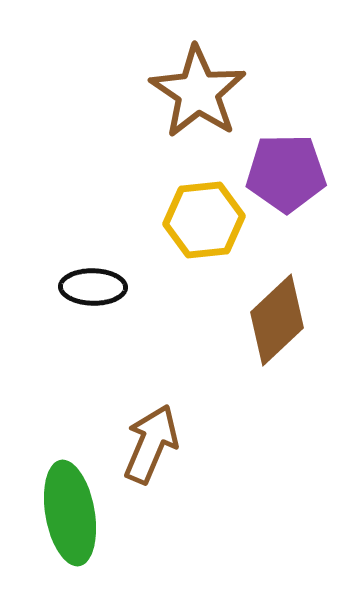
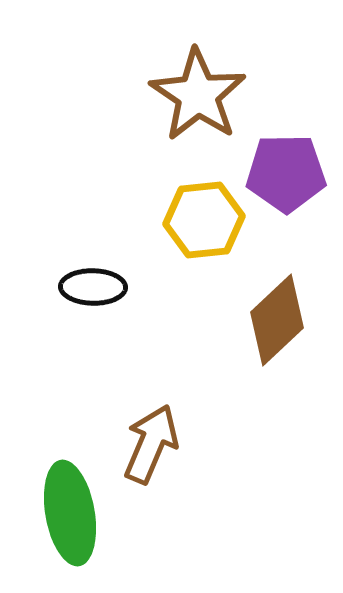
brown star: moved 3 px down
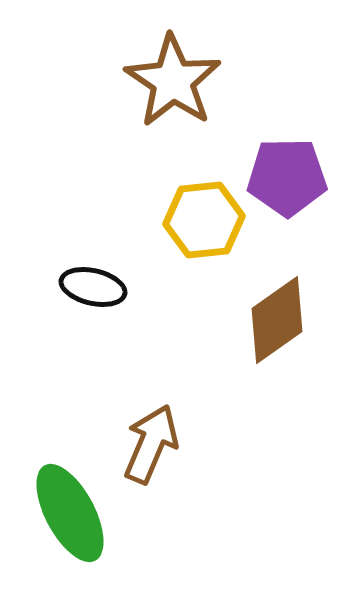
brown star: moved 25 px left, 14 px up
purple pentagon: moved 1 px right, 4 px down
black ellipse: rotated 12 degrees clockwise
brown diamond: rotated 8 degrees clockwise
green ellipse: rotated 18 degrees counterclockwise
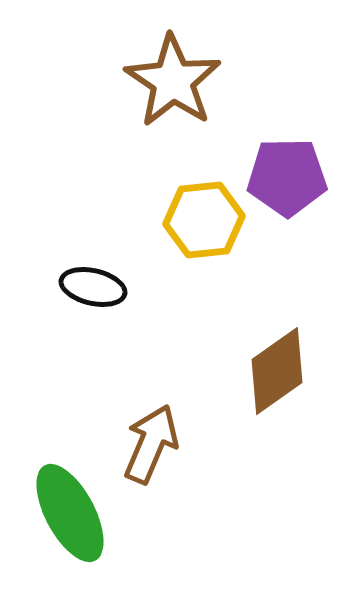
brown diamond: moved 51 px down
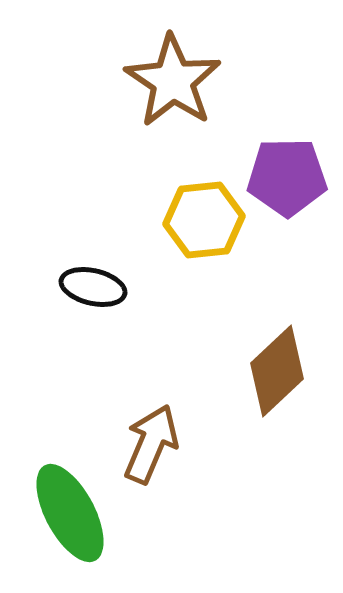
brown diamond: rotated 8 degrees counterclockwise
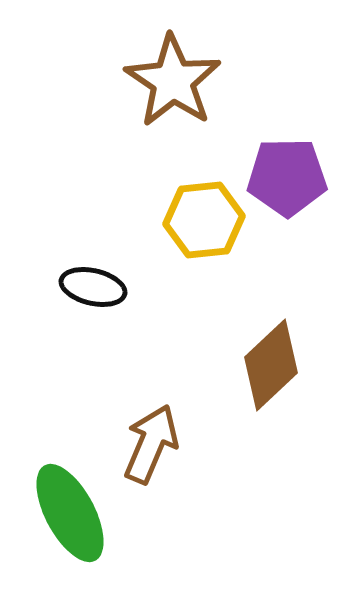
brown diamond: moved 6 px left, 6 px up
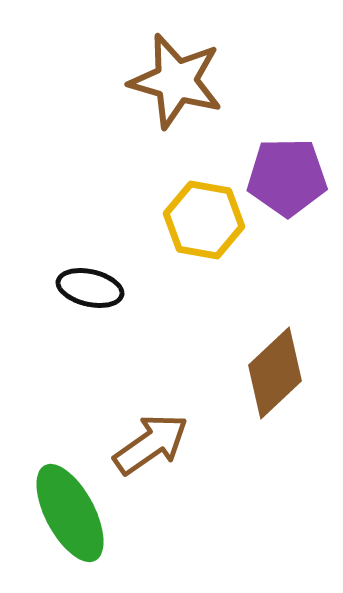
brown star: moved 3 px right; rotated 18 degrees counterclockwise
yellow hexagon: rotated 16 degrees clockwise
black ellipse: moved 3 px left, 1 px down
brown diamond: moved 4 px right, 8 px down
brown arrow: rotated 32 degrees clockwise
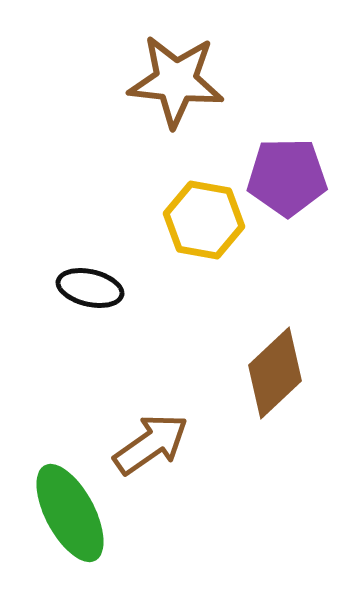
brown star: rotated 10 degrees counterclockwise
